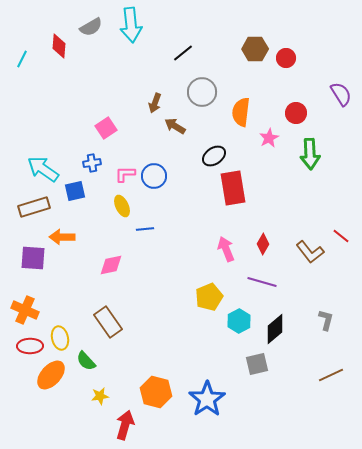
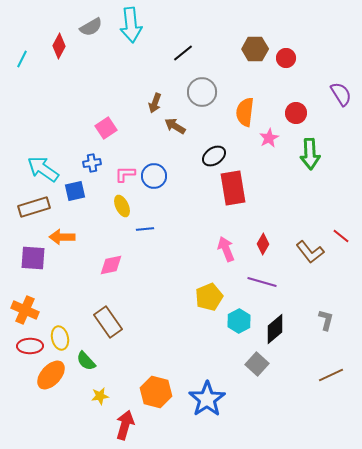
red diamond at (59, 46): rotated 25 degrees clockwise
orange semicircle at (241, 112): moved 4 px right
gray square at (257, 364): rotated 35 degrees counterclockwise
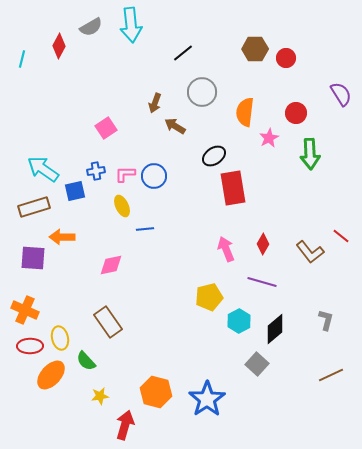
cyan line at (22, 59): rotated 12 degrees counterclockwise
blue cross at (92, 163): moved 4 px right, 8 px down
yellow pentagon at (209, 297): rotated 8 degrees clockwise
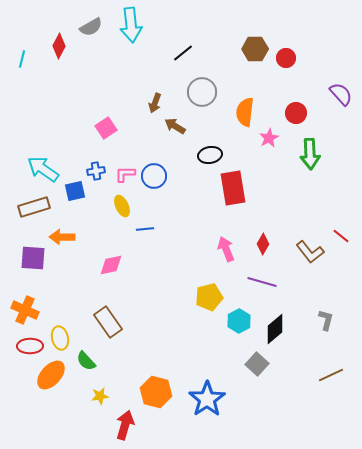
purple semicircle at (341, 94): rotated 10 degrees counterclockwise
black ellipse at (214, 156): moved 4 px left, 1 px up; rotated 25 degrees clockwise
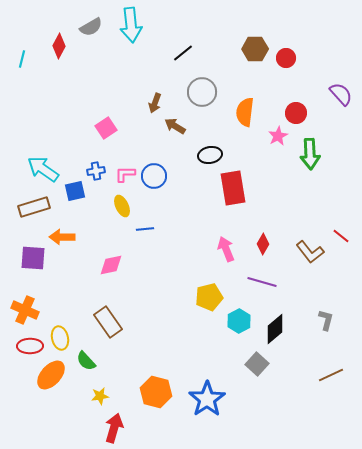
pink star at (269, 138): moved 9 px right, 2 px up
red arrow at (125, 425): moved 11 px left, 3 px down
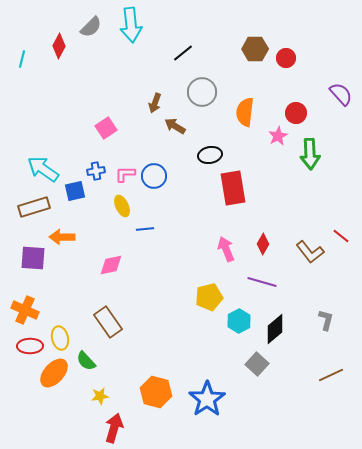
gray semicircle at (91, 27): rotated 15 degrees counterclockwise
orange ellipse at (51, 375): moved 3 px right, 2 px up
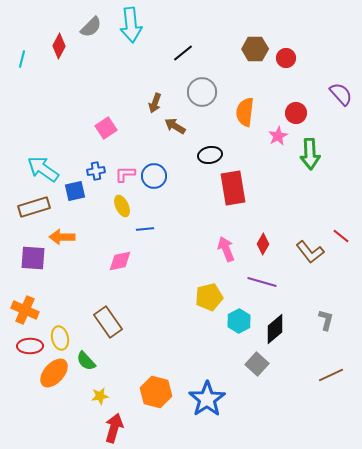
pink diamond at (111, 265): moved 9 px right, 4 px up
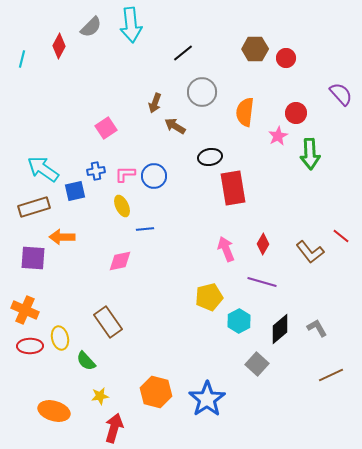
black ellipse at (210, 155): moved 2 px down
gray L-shape at (326, 320): moved 9 px left, 8 px down; rotated 45 degrees counterclockwise
black diamond at (275, 329): moved 5 px right
orange ellipse at (54, 373): moved 38 px down; rotated 64 degrees clockwise
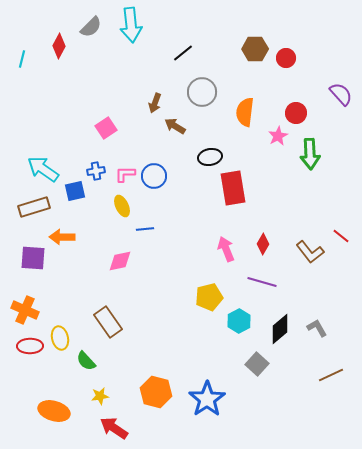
red arrow at (114, 428): rotated 72 degrees counterclockwise
